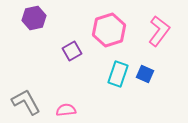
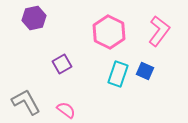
pink hexagon: moved 2 px down; rotated 16 degrees counterclockwise
purple square: moved 10 px left, 13 px down
blue square: moved 3 px up
pink semicircle: rotated 42 degrees clockwise
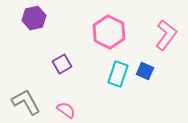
pink L-shape: moved 7 px right, 4 px down
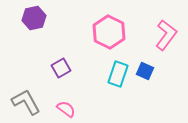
purple square: moved 1 px left, 4 px down
pink semicircle: moved 1 px up
